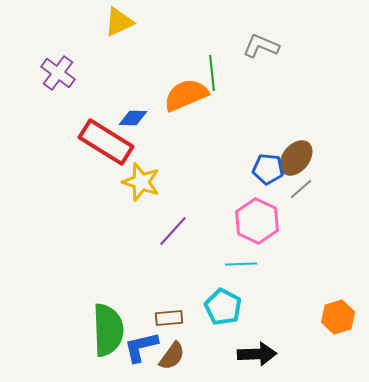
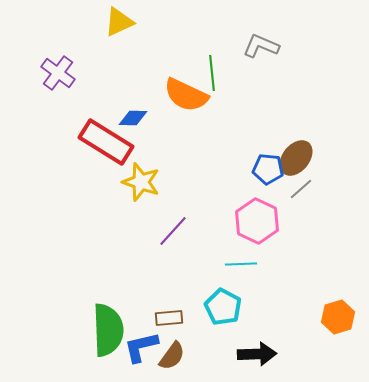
orange semicircle: rotated 132 degrees counterclockwise
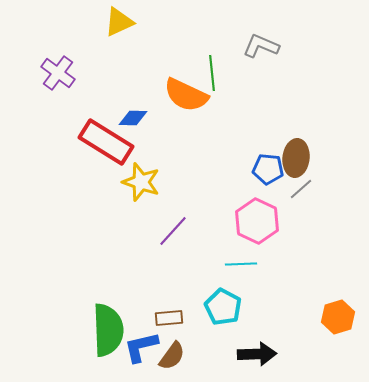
brown ellipse: rotated 33 degrees counterclockwise
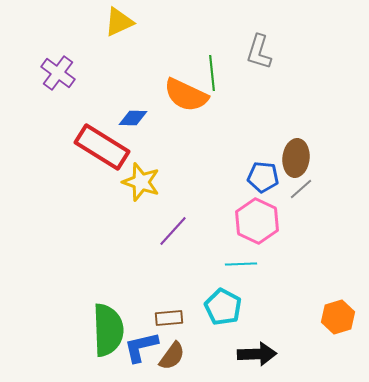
gray L-shape: moved 2 px left, 6 px down; rotated 96 degrees counterclockwise
red rectangle: moved 4 px left, 5 px down
blue pentagon: moved 5 px left, 8 px down
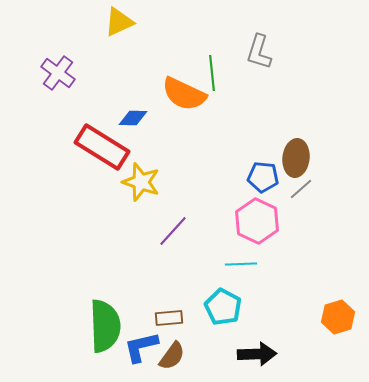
orange semicircle: moved 2 px left, 1 px up
green semicircle: moved 3 px left, 4 px up
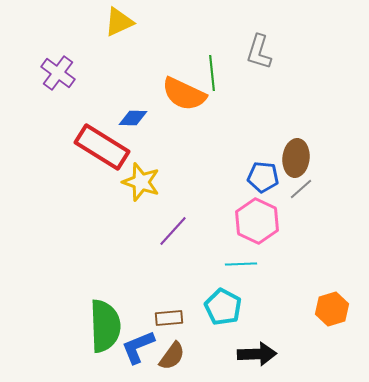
orange hexagon: moved 6 px left, 8 px up
blue L-shape: moved 3 px left; rotated 9 degrees counterclockwise
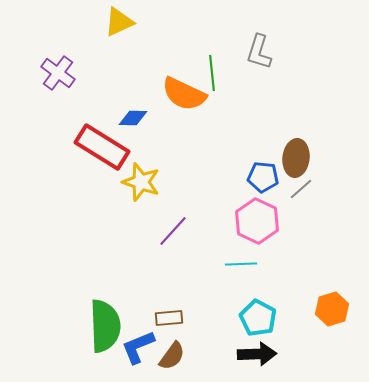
cyan pentagon: moved 35 px right, 11 px down
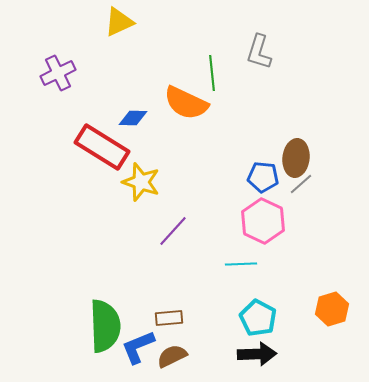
purple cross: rotated 28 degrees clockwise
orange semicircle: moved 2 px right, 9 px down
gray line: moved 5 px up
pink hexagon: moved 6 px right
brown semicircle: rotated 152 degrees counterclockwise
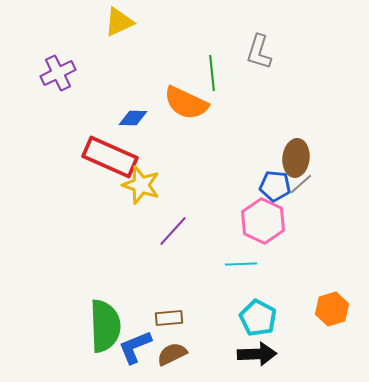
red rectangle: moved 8 px right, 10 px down; rotated 8 degrees counterclockwise
blue pentagon: moved 12 px right, 9 px down
yellow star: moved 3 px down
blue L-shape: moved 3 px left
brown semicircle: moved 2 px up
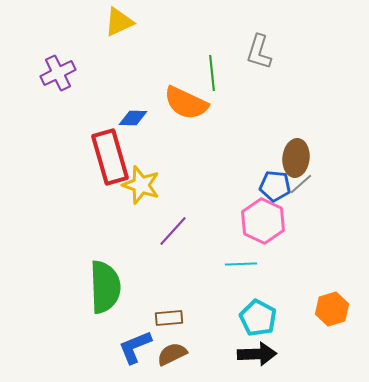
red rectangle: rotated 50 degrees clockwise
green semicircle: moved 39 px up
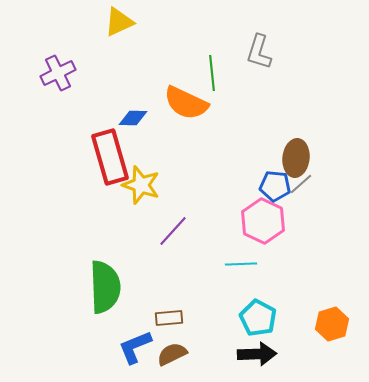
orange hexagon: moved 15 px down
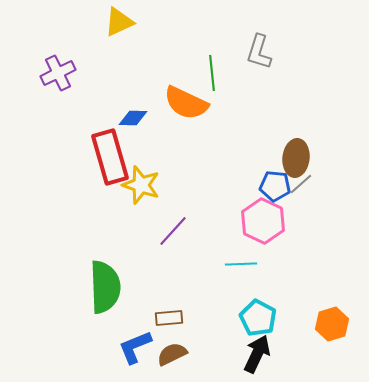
black arrow: rotated 63 degrees counterclockwise
